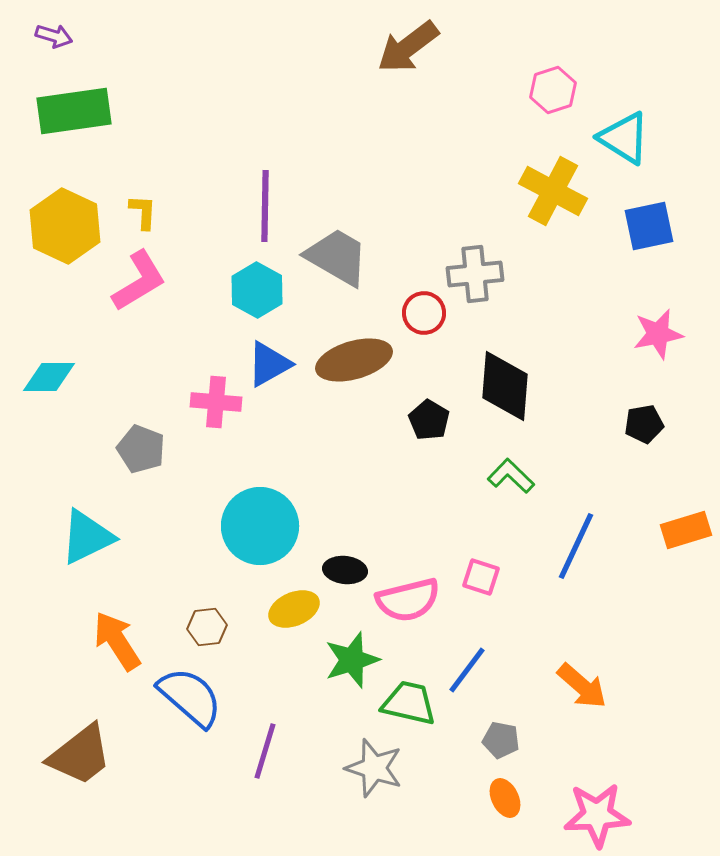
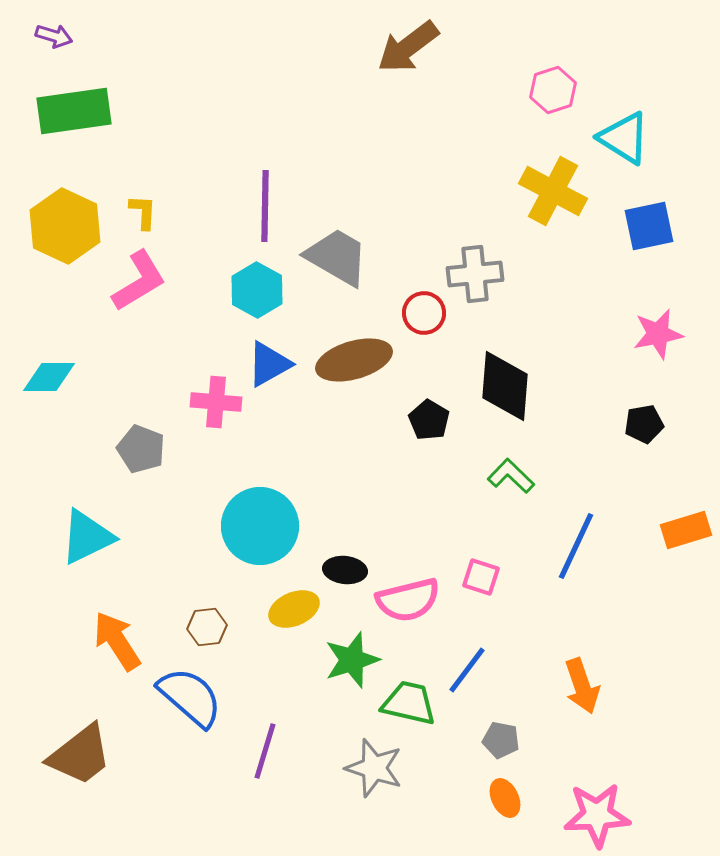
orange arrow at (582, 686): rotated 30 degrees clockwise
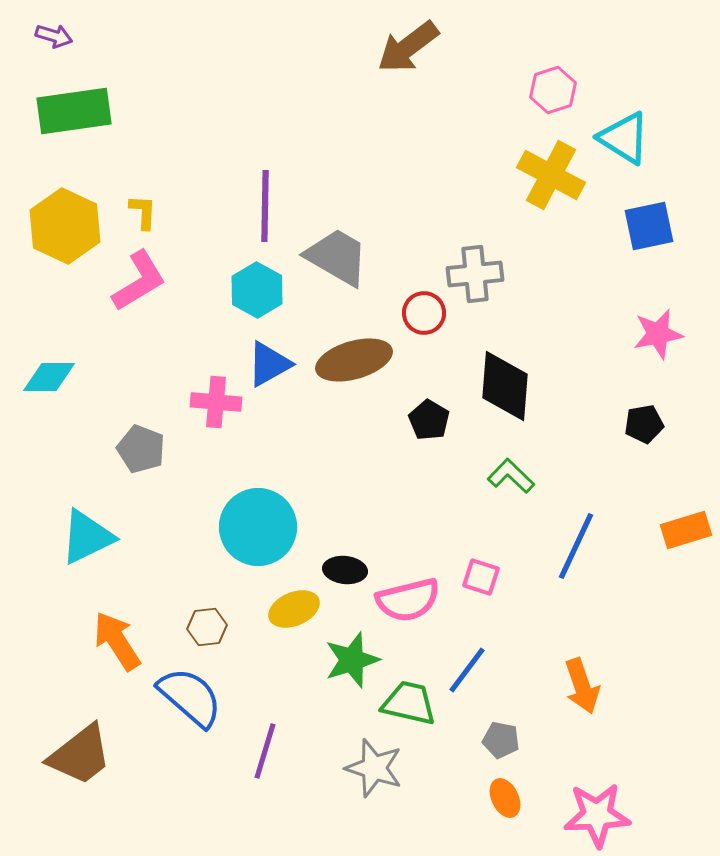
yellow cross at (553, 191): moved 2 px left, 16 px up
cyan circle at (260, 526): moved 2 px left, 1 px down
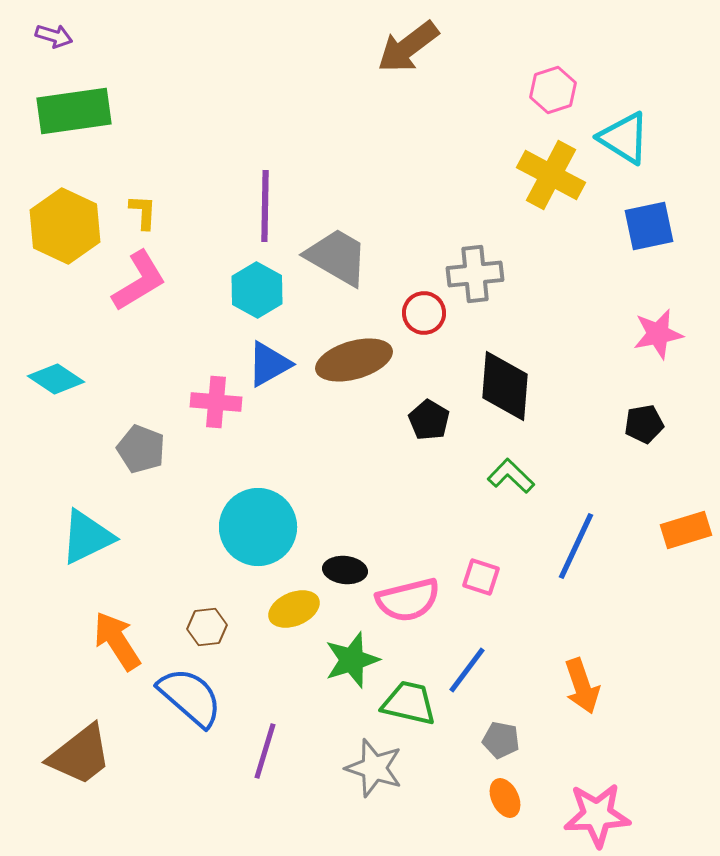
cyan diamond at (49, 377): moved 7 px right, 2 px down; rotated 34 degrees clockwise
